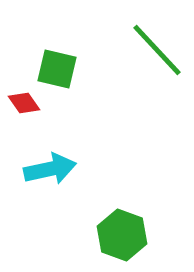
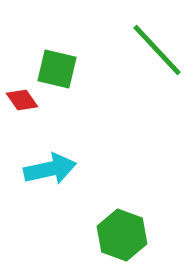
red diamond: moved 2 px left, 3 px up
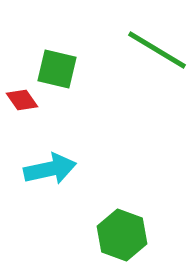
green line: rotated 16 degrees counterclockwise
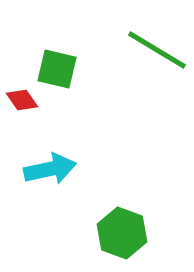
green hexagon: moved 2 px up
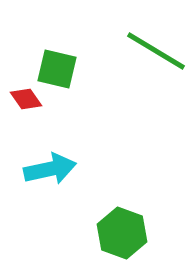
green line: moved 1 px left, 1 px down
red diamond: moved 4 px right, 1 px up
